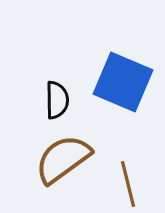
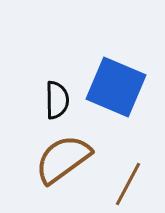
blue square: moved 7 px left, 5 px down
brown line: rotated 42 degrees clockwise
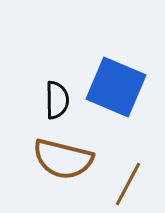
brown semicircle: rotated 130 degrees counterclockwise
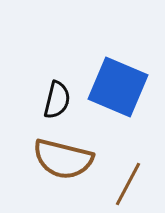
blue square: moved 2 px right
black semicircle: rotated 15 degrees clockwise
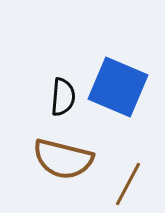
black semicircle: moved 6 px right, 3 px up; rotated 9 degrees counterclockwise
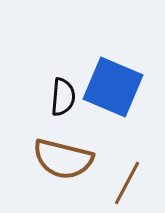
blue square: moved 5 px left
brown line: moved 1 px left, 1 px up
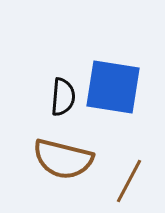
blue square: rotated 14 degrees counterclockwise
brown line: moved 2 px right, 2 px up
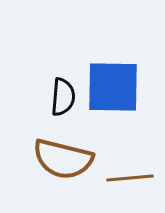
blue square: rotated 8 degrees counterclockwise
brown line: moved 1 px right, 3 px up; rotated 57 degrees clockwise
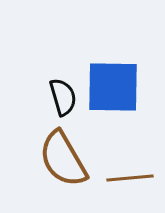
black semicircle: rotated 21 degrees counterclockwise
brown semicircle: rotated 46 degrees clockwise
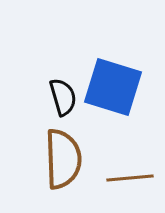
blue square: rotated 16 degrees clockwise
brown semicircle: rotated 152 degrees counterclockwise
